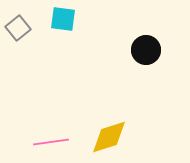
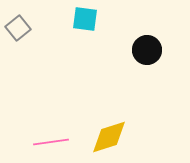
cyan square: moved 22 px right
black circle: moved 1 px right
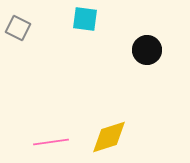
gray square: rotated 25 degrees counterclockwise
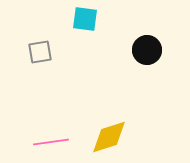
gray square: moved 22 px right, 24 px down; rotated 35 degrees counterclockwise
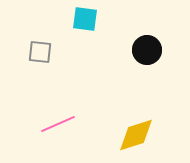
gray square: rotated 15 degrees clockwise
yellow diamond: moved 27 px right, 2 px up
pink line: moved 7 px right, 18 px up; rotated 16 degrees counterclockwise
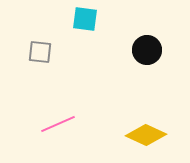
yellow diamond: moved 10 px right; rotated 42 degrees clockwise
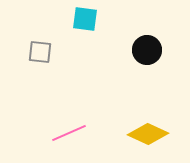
pink line: moved 11 px right, 9 px down
yellow diamond: moved 2 px right, 1 px up
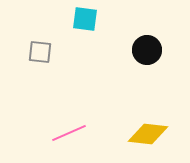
yellow diamond: rotated 18 degrees counterclockwise
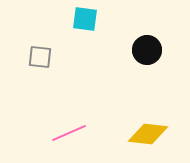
gray square: moved 5 px down
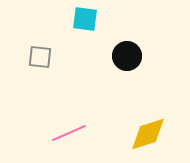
black circle: moved 20 px left, 6 px down
yellow diamond: rotated 24 degrees counterclockwise
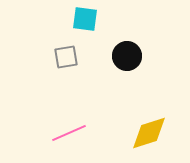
gray square: moved 26 px right; rotated 15 degrees counterclockwise
yellow diamond: moved 1 px right, 1 px up
